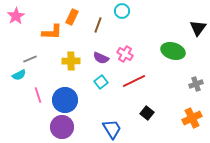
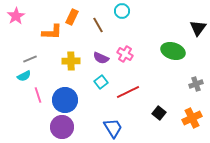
brown line: rotated 49 degrees counterclockwise
cyan semicircle: moved 5 px right, 1 px down
red line: moved 6 px left, 11 px down
black square: moved 12 px right
blue trapezoid: moved 1 px right, 1 px up
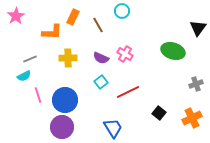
orange rectangle: moved 1 px right
yellow cross: moved 3 px left, 3 px up
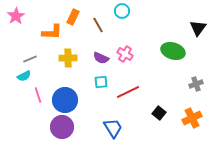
cyan square: rotated 32 degrees clockwise
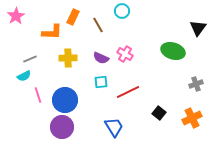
blue trapezoid: moved 1 px right, 1 px up
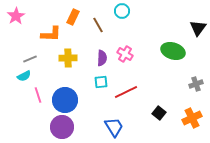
orange L-shape: moved 1 px left, 2 px down
purple semicircle: moved 1 px right; rotated 112 degrees counterclockwise
red line: moved 2 px left
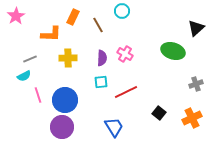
black triangle: moved 2 px left; rotated 12 degrees clockwise
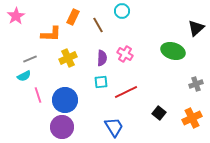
yellow cross: rotated 24 degrees counterclockwise
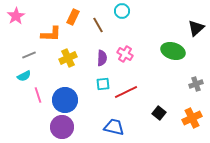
gray line: moved 1 px left, 4 px up
cyan square: moved 2 px right, 2 px down
blue trapezoid: rotated 45 degrees counterclockwise
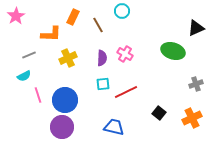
black triangle: rotated 18 degrees clockwise
